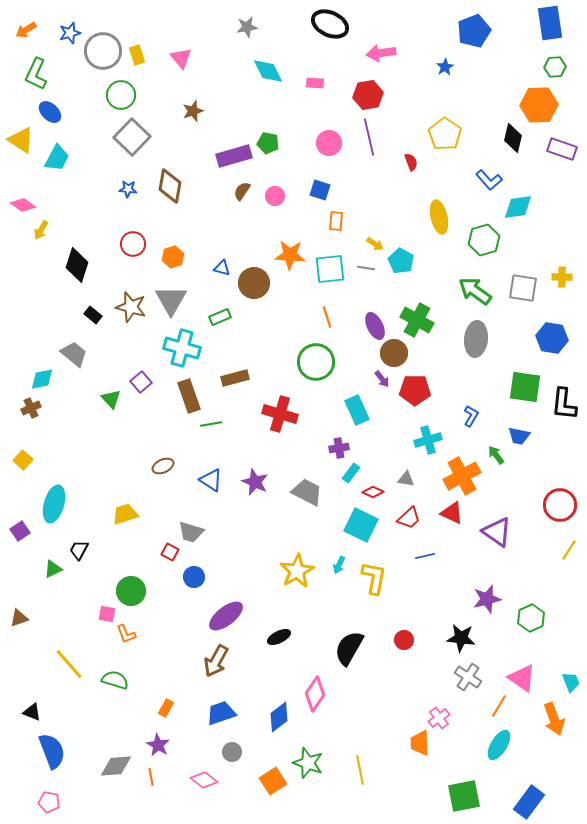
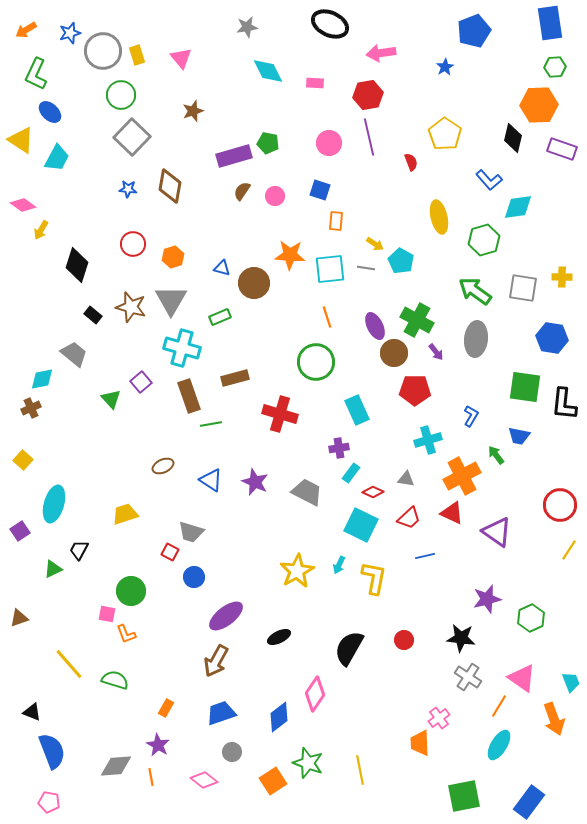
purple arrow at (382, 379): moved 54 px right, 27 px up
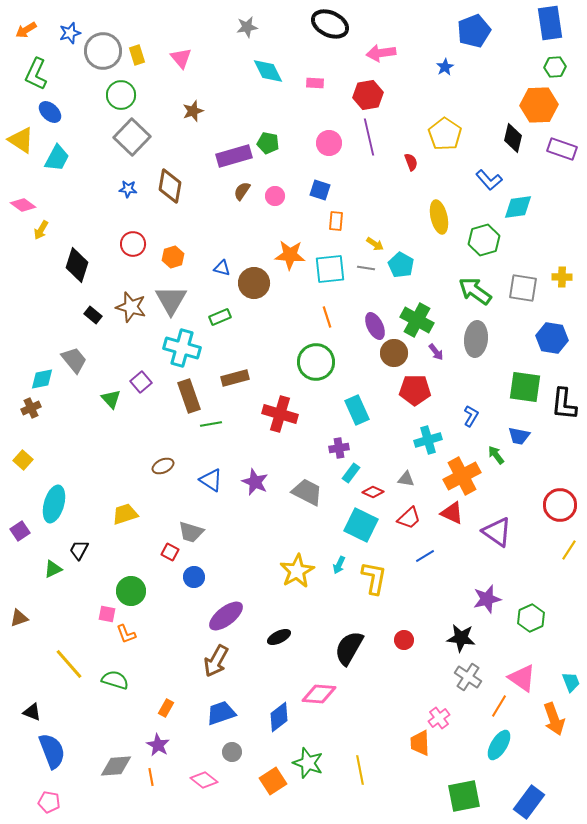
cyan pentagon at (401, 261): moved 4 px down
gray trapezoid at (74, 354): moved 6 px down; rotated 12 degrees clockwise
blue line at (425, 556): rotated 18 degrees counterclockwise
pink diamond at (315, 694): moved 4 px right; rotated 60 degrees clockwise
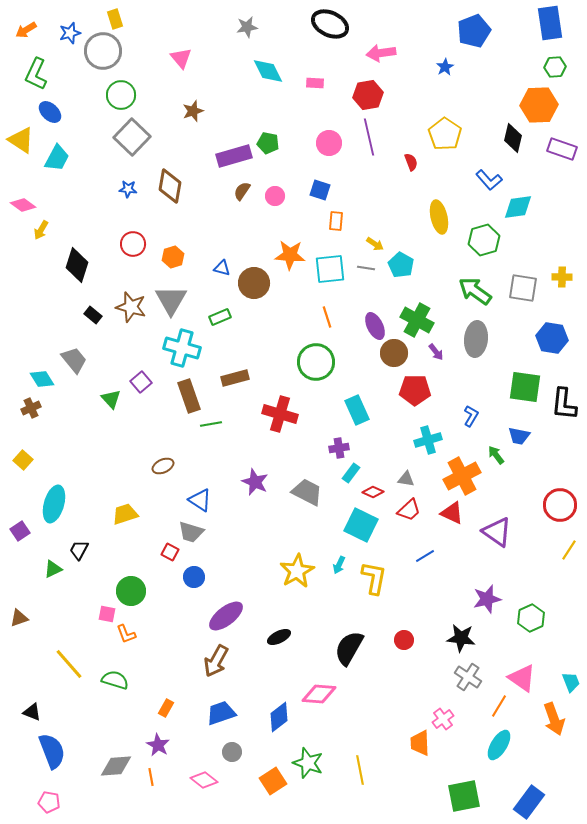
yellow rectangle at (137, 55): moved 22 px left, 36 px up
cyan diamond at (42, 379): rotated 70 degrees clockwise
blue triangle at (211, 480): moved 11 px left, 20 px down
red trapezoid at (409, 518): moved 8 px up
pink cross at (439, 718): moved 4 px right, 1 px down
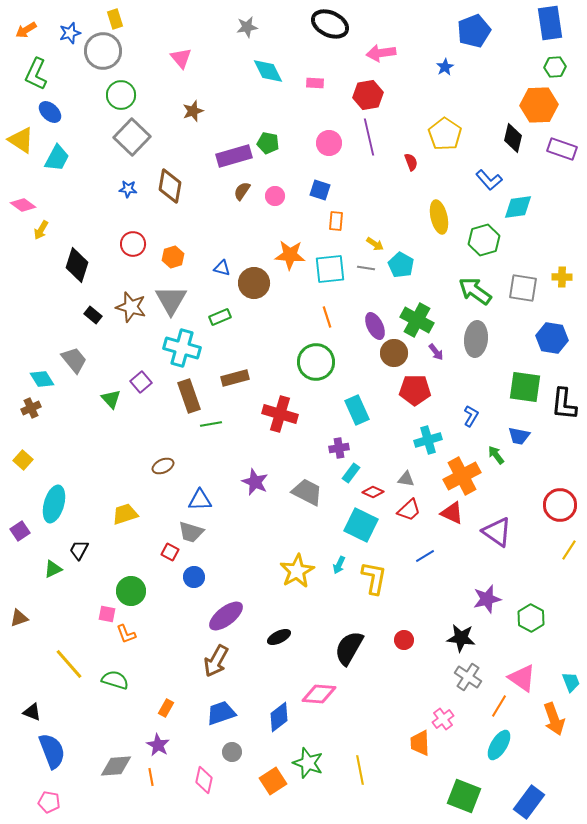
blue triangle at (200, 500): rotated 35 degrees counterclockwise
green hexagon at (531, 618): rotated 8 degrees counterclockwise
pink diamond at (204, 780): rotated 64 degrees clockwise
green square at (464, 796): rotated 32 degrees clockwise
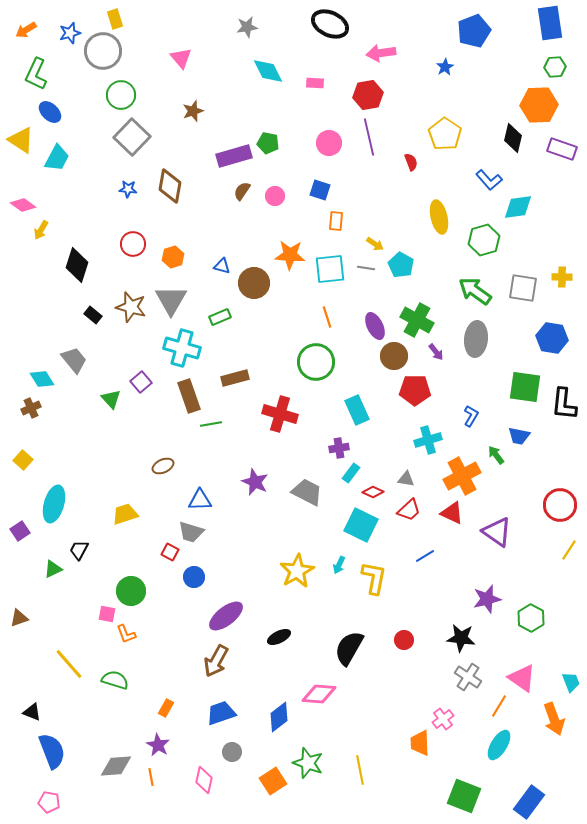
blue triangle at (222, 268): moved 2 px up
brown circle at (394, 353): moved 3 px down
